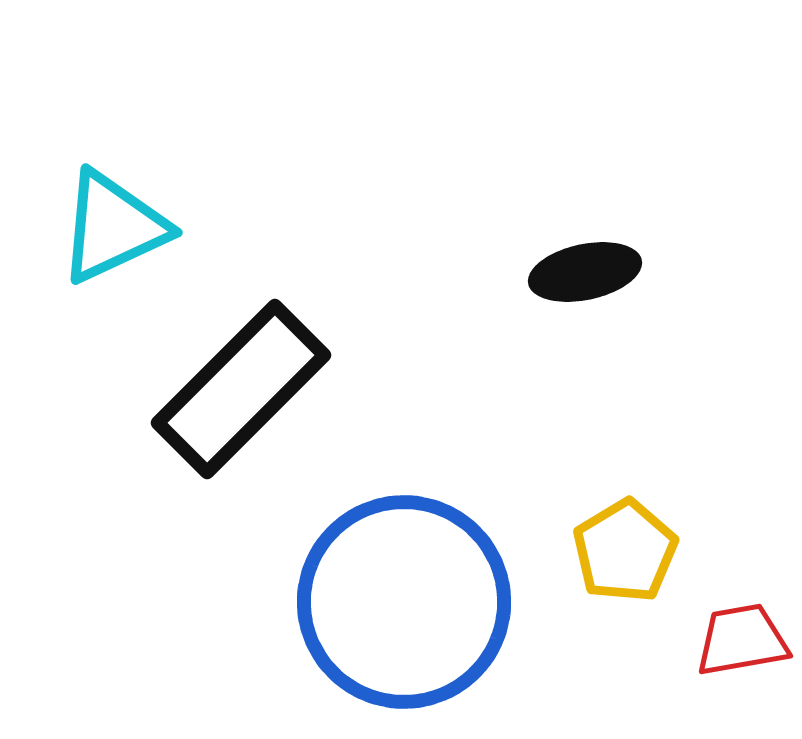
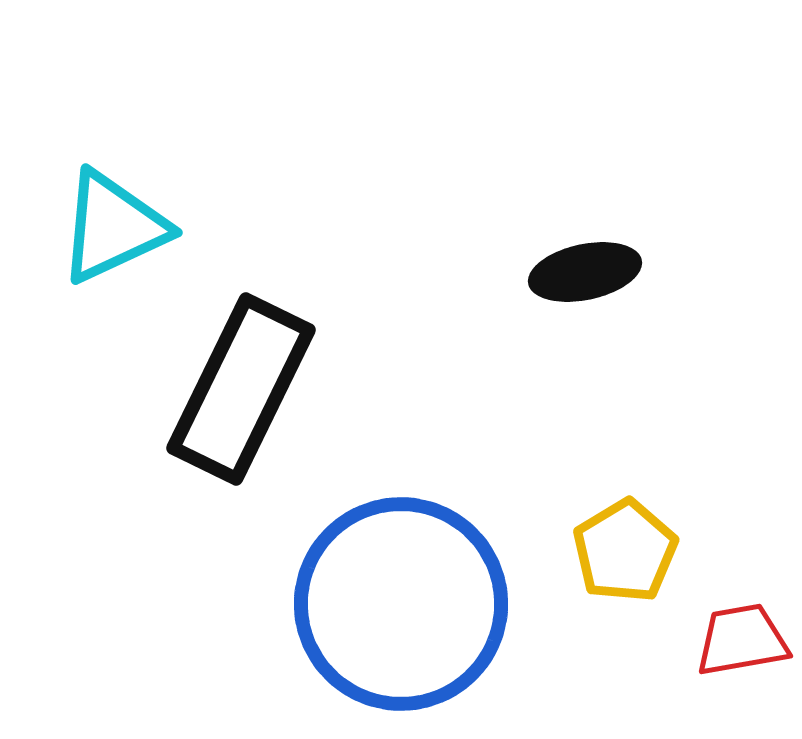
black rectangle: rotated 19 degrees counterclockwise
blue circle: moved 3 px left, 2 px down
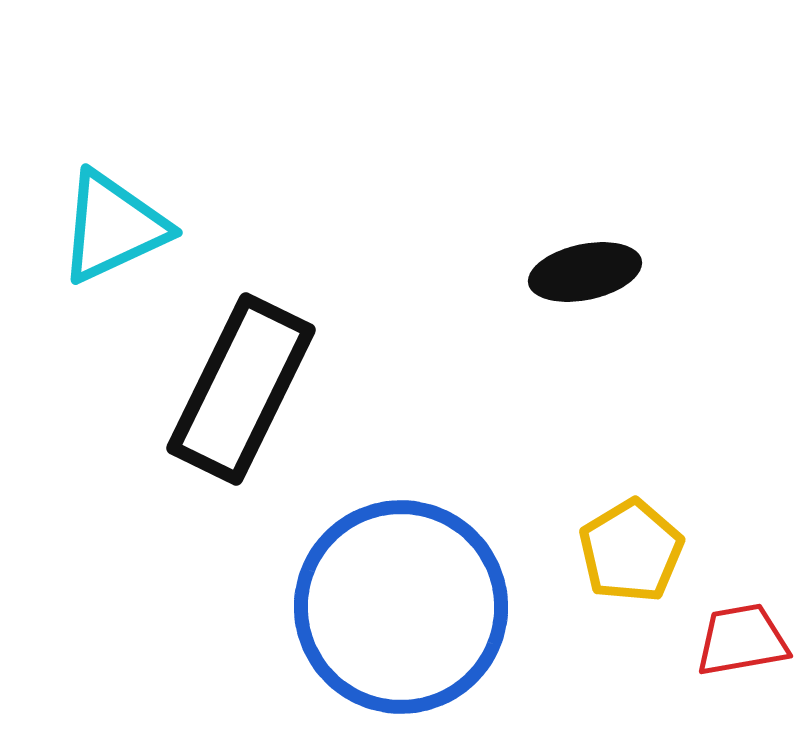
yellow pentagon: moved 6 px right
blue circle: moved 3 px down
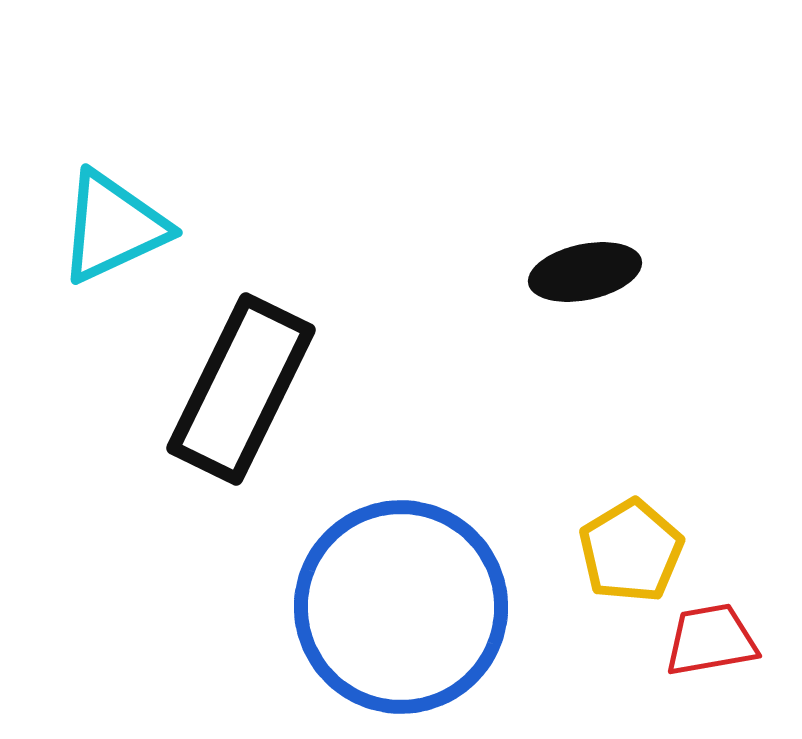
red trapezoid: moved 31 px left
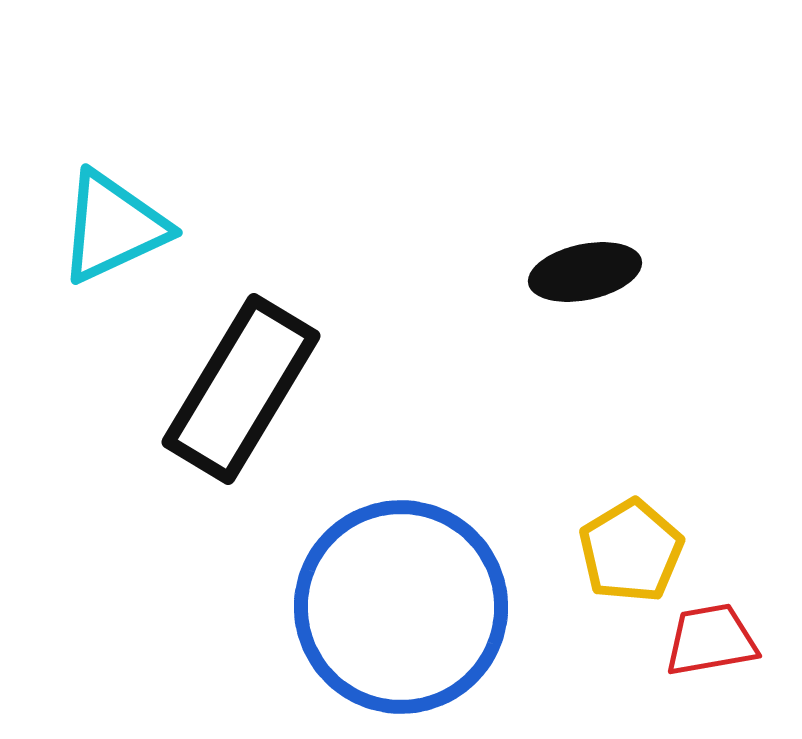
black rectangle: rotated 5 degrees clockwise
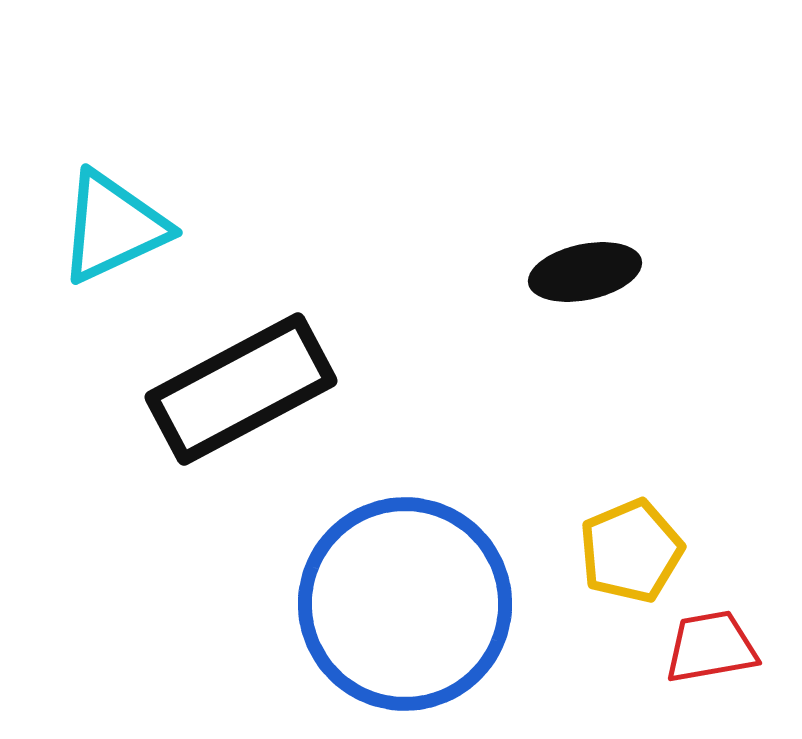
black rectangle: rotated 31 degrees clockwise
yellow pentagon: rotated 8 degrees clockwise
blue circle: moved 4 px right, 3 px up
red trapezoid: moved 7 px down
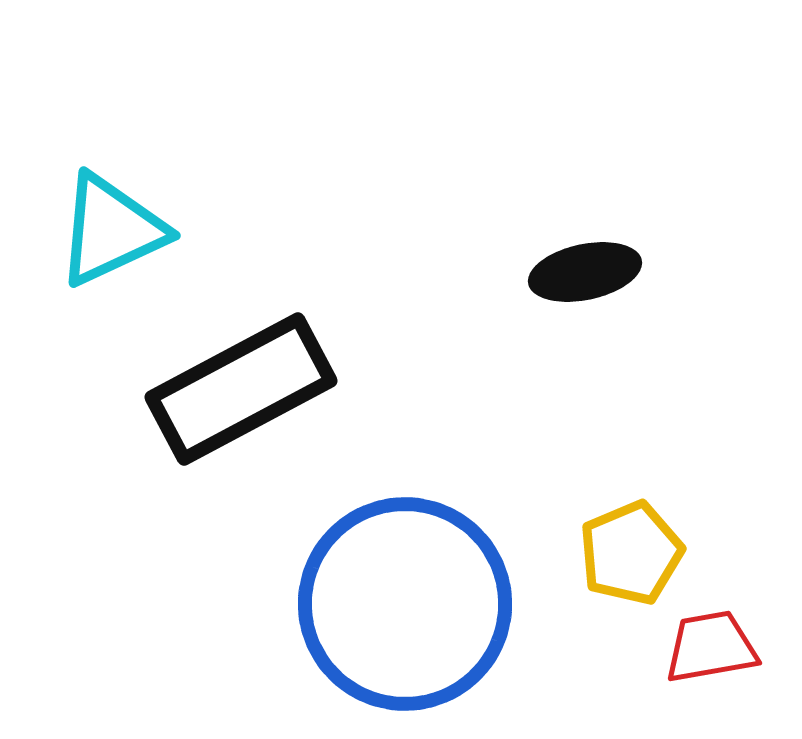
cyan triangle: moved 2 px left, 3 px down
yellow pentagon: moved 2 px down
